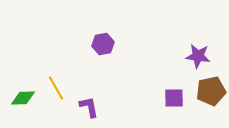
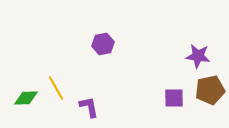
brown pentagon: moved 1 px left, 1 px up
green diamond: moved 3 px right
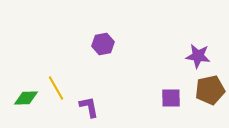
purple square: moved 3 px left
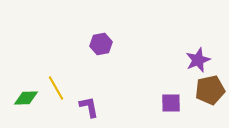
purple hexagon: moved 2 px left
purple star: moved 4 px down; rotated 30 degrees counterclockwise
purple square: moved 5 px down
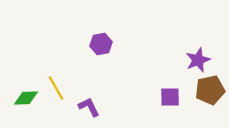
purple square: moved 1 px left, 6 px up
purple L-shape: rotated 15 degrees counterclockwise
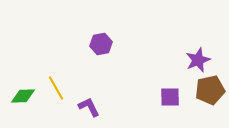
green diamond: moved 3 px left, 2 px up
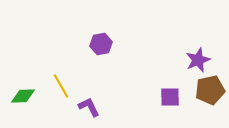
yellow line: moved 5 px right, 2 px up
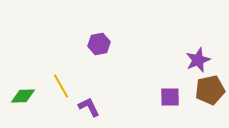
purple hexagon: moved 2 px left
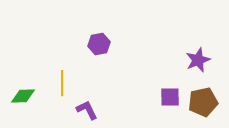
yellow line: moved 1 px right, 3 px up; rotated 30 degrees clockwise
brown pentagon: moved 7 px left, 12 px down
purple L-shape: moved 2 px left, 3 px down
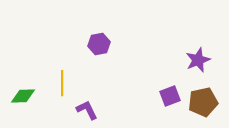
purple square: moved 1 px up; rotated 20 degrees counterclockwise
